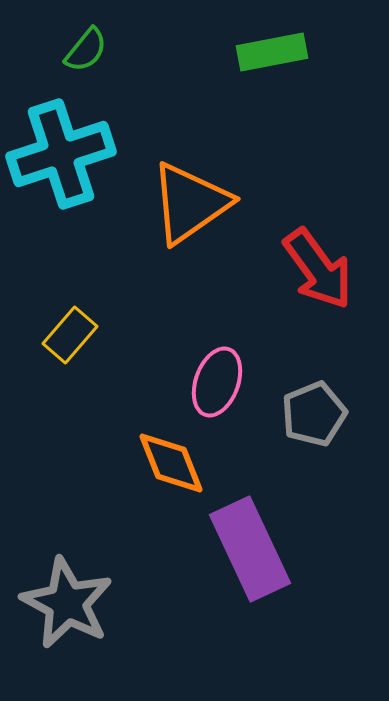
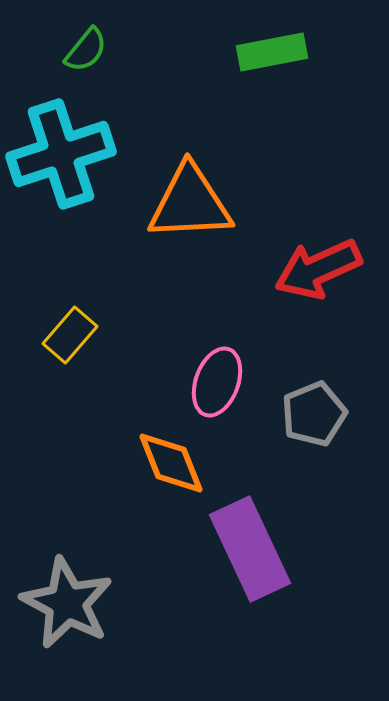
orange triangle: rotated 32 degrees clockwise
red arrow: rotated 102 degrees clockwise
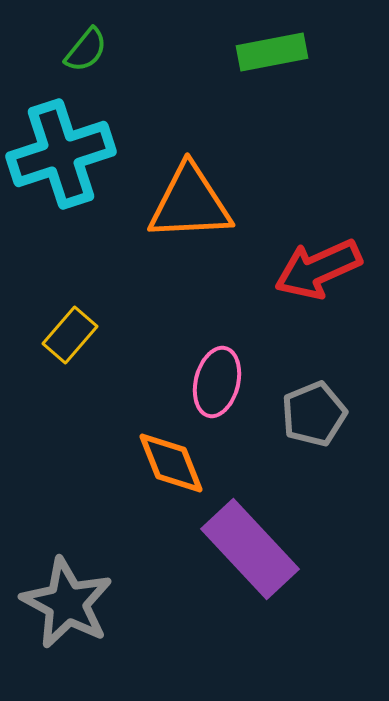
pink ellipse: rotated 6 degrees counterclockwise
purple rectangle: rotated 18 degrees counterclockwise
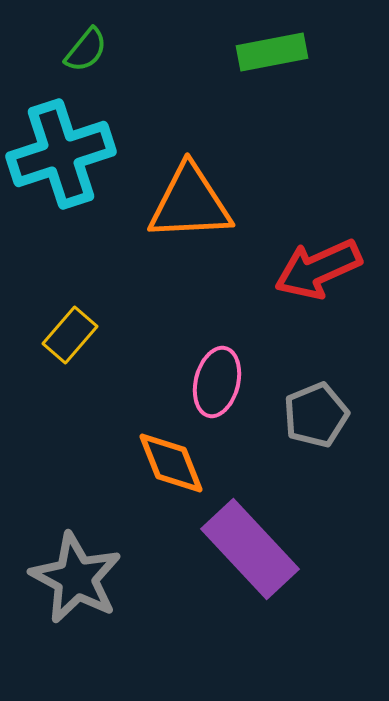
gray pentagon: moved 2 px right, 1 px down
gray star: moved 9 px right, 25 px up
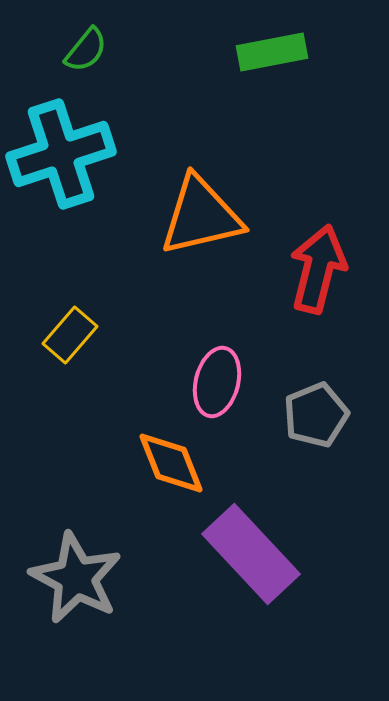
orange triangle: moved 11 px right, 13 px down; rotated 10 degrees counterclockwise
red arrow: rotated 128 degrees clockwise
purple rectangle: moved 1 px right, 5 px down
